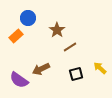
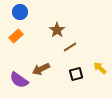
blue circle: moved 8 px left, 6 px up
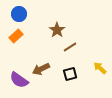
blue circle: moved 1 px left, 2 px down
black square: moved 6 px left
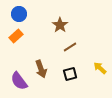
brown star: moved 3 px right, 5 px up
brown arrow: rotated 84 degrees counterclockwise
purple semicircle: moved 1 px down; rotated 18 degrees clockwise
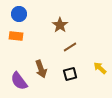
orange rectangle: rotated 48 degrees clockwise
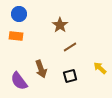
black square: moved 2 px down
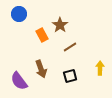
orange rectangle: moved 26 px right, 1 px up; rotated 56 degrees clockwise
yellow arrow: rotated 48 degrees clockwise
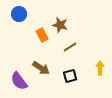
brown star: rotated 21 degrees counterclockwise
brown arrow: moved 1 px up; rotated 36 degrees counterclockwise
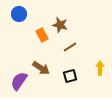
purple semicircle: rotated 72 degrees clockwise
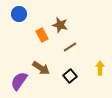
black square: rotated 24 degrees counterclockwise
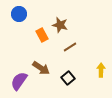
yellow arrow: moved 1 px right, 2 px down
black square: moved 2 px left, 2 px down
